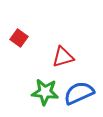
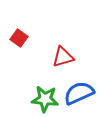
green star: moved 7 px down
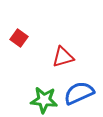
green star: moved 1 px left, 1 px down
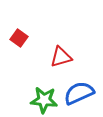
red triangle: moved 2 px left
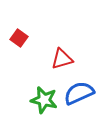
red triangle: moved 1 px right, 2 px down
green star: rotated 8 degrees clockwise
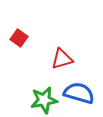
blue semicircle: rotated 40 degrees clockwise
green star: rotated 24 degrees counterclockwise
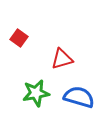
blue semicircle: moved 4 px down
green star: moved 8 px left, 7 px up
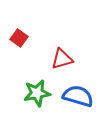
green star: moved 1 px right
blue semicircle: moved 1 px left, 1 px up
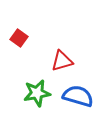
red triangle: moved 2 px down
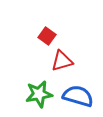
red square: moved 28 px right, 2 px up
green star: moved 2 px right, 1 px down
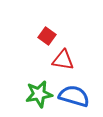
red triangle: moved 1 px right, 1 px up; rotated 25 degrees clockwise
blue semicircle: moved 4 px left
